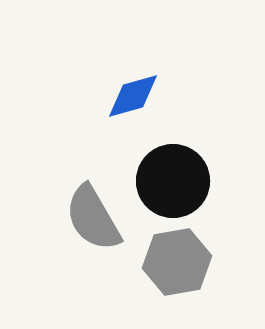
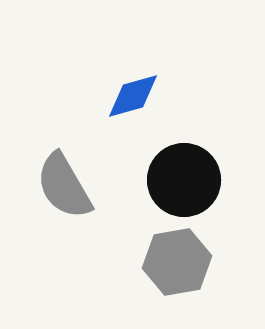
black circle: moved 11 px right, 1 px up
gray semicircle: moved 29 px left, 32 px up
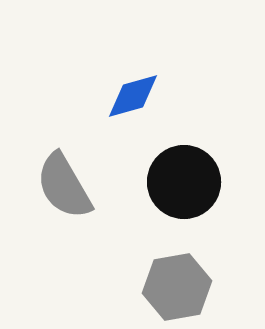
black circle: moved 2 px down
gray hexagon: moved 25 px down
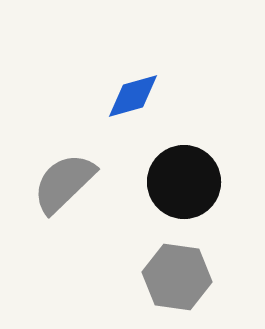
gray semicircle: moved 3 px up; rotated 76 degrees clockwise
gray hexagon: moved 10 px up; rotated 18 degrees clockwise
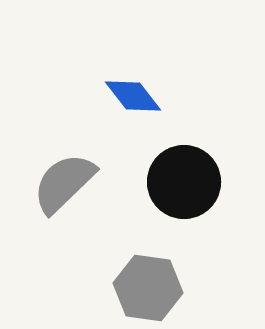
blue diamond: rotated 68 degrees clockwise
gray hexagon: moved 29 px left, 11 px down
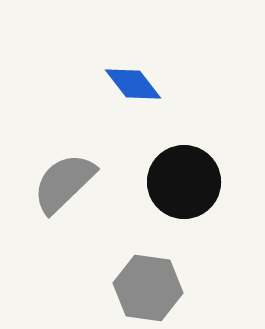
blue diamond: moved 12 px up
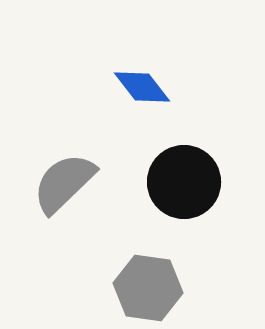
blue diamond: moved 9 px right, 3 px down
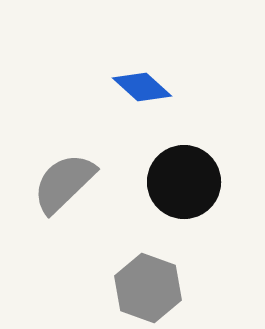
blue diamond: rotated 10 degrees counterclockwise
gray hexagon: rotated 12 degrees clockwise
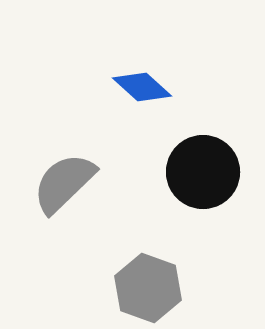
black circle: moved 19 px right, 10 px up
